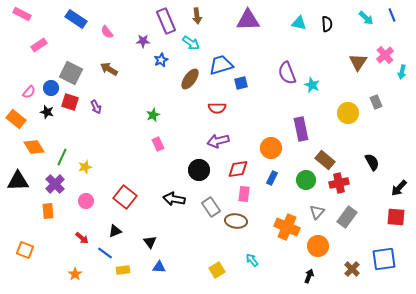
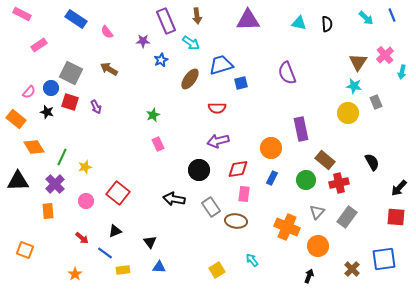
cyan star at (312, 85): moved 42 px right, 1 px down; rotated 14 degrees counterclockwise
red square at (125, 197): moved 7 px left, 4 px up
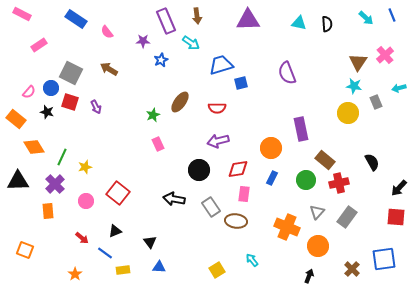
cyan arrow at (402, 72): moved 3 px left, 16 px down; rotated 64 degrees clockwise
brown ellipse at (190, 79): moved 10 px left, 23 px down
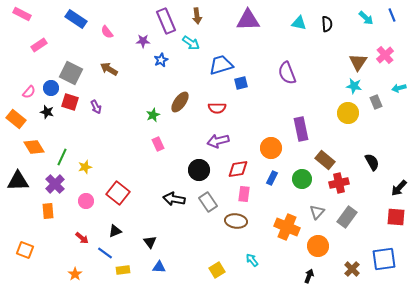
green circle at (306, 180): moved 4 px left, 1 px up
gray rectangle at (211, 207): moved 3 px left, 5 px up
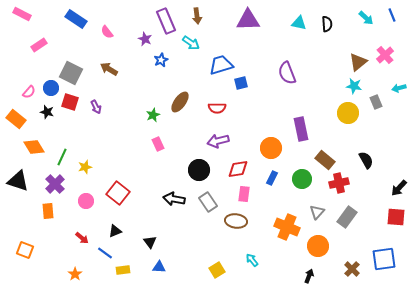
purple star at (143, 41): moved 2 px right, 2 px up; rotated 24 degrees clockwise
brown triangle at (358, 62): rotated 18 degrees clockwise
black semicircle at (372, 162): moved 6 px left, 2 px up
black triangle at (18, 181): rotated 20 degrees clockwise
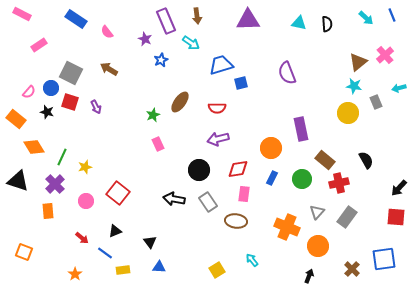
purple arrow at (218, 141): moved 2 px up
orange square at (25, 250): moved 1 px left, 2 px down
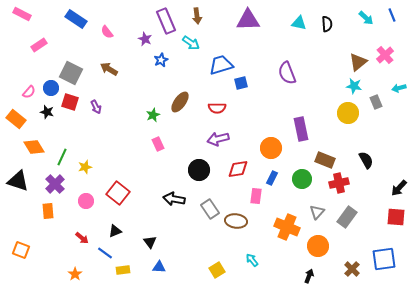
brown rectangle at (325, 160): rotated 18 degrees counterclockwise
pink rectangle at (244, 194): moved 12 px right, 2 px down
gray rectangle at (208, 202): moved 2 px right, 7 px down
orange square at (24, 252): moved 3 px left, 2 px up
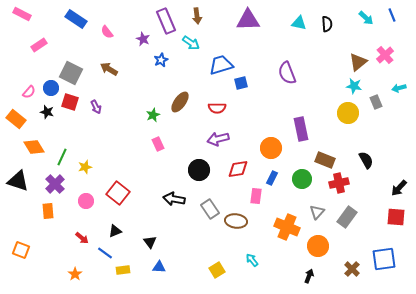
purple star at (145, 39): moved 2 px left
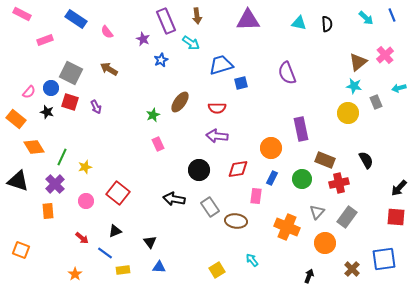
pink rectangle at (39, 45): moved 6 px right, 5 px up; rotated 14 degrees clockwise
purple arrow at (218, 139): moved 1 px left, 3 px up; rotated 20 degrees clockwise
gray rectangle at (210, 209): moved 2 px up
orange circle at (318, 246): moved 7 px right, 3 px up
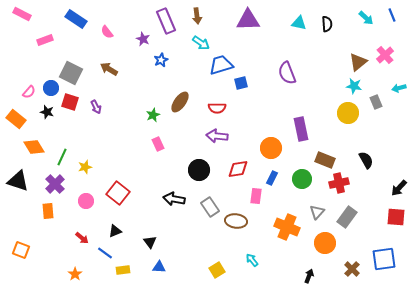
cyan arrow at (191, 43): moved 10 px right
